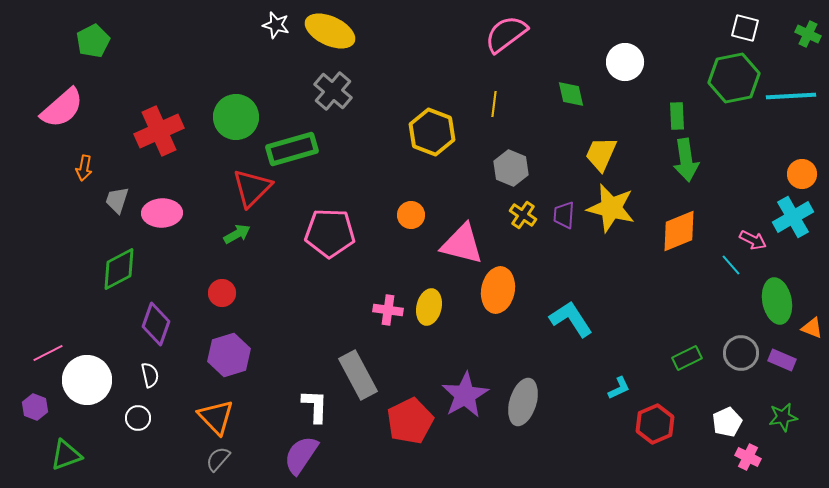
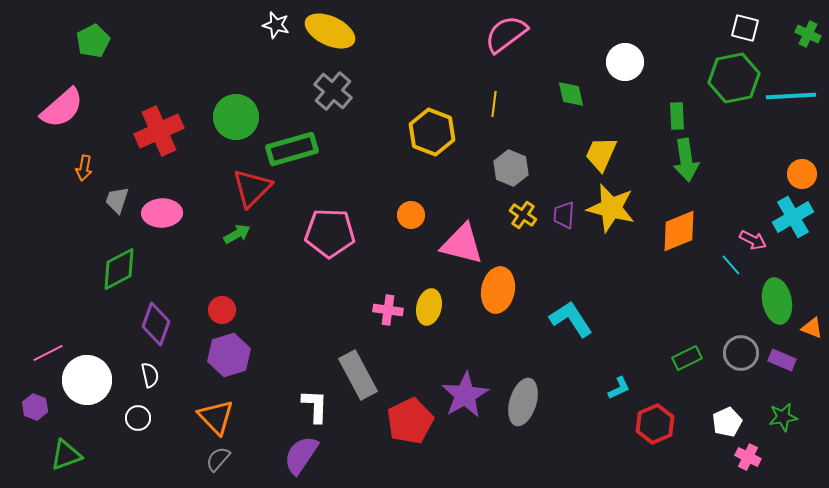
red circle at (222, 293): moved 17 px down
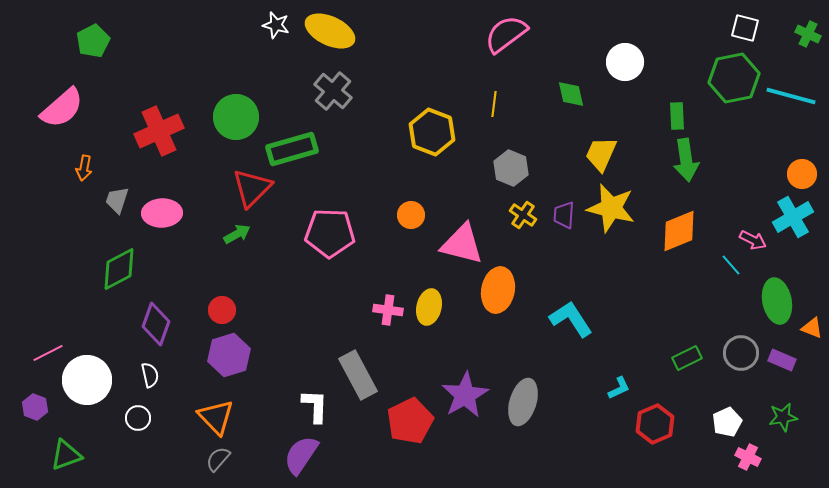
cyan line at (791, 96): rotated 18 degrees clockwise
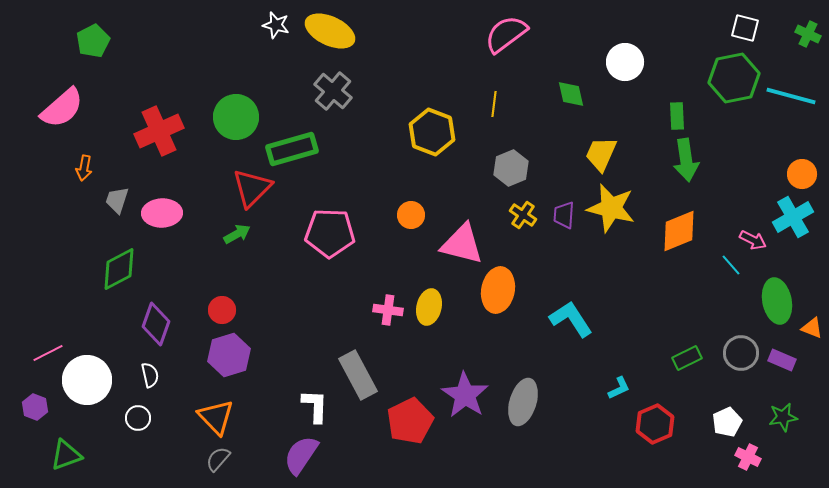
gray hexagon at (511, 168): rotated 16 degrees clockwise
purple star at (465, 395): rotated 9 degrees counterclockwise
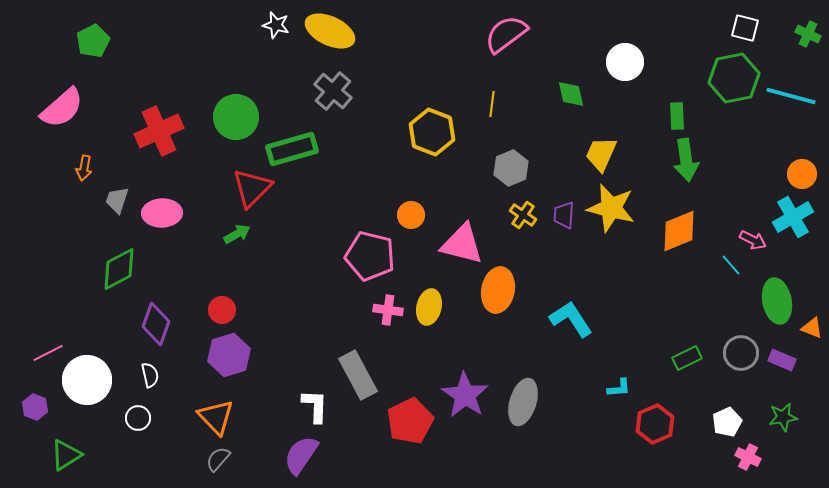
yellow line at (494, 104): moved 2 px left
pink pentagon at (330, 233): moved 40 px right, 23 px down; rotated 12 degrees clockwise
cyan L-shape at (619, 388): rotated 20 degrees clockwise
green triangle at (66, 455): rotated 12 degrees counterclockwise
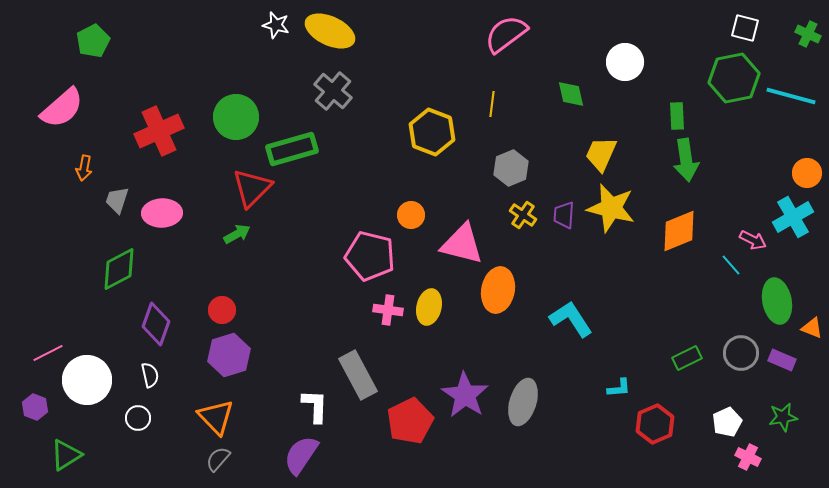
orange circle at (802, 174): moved 5 px right, 1 px up
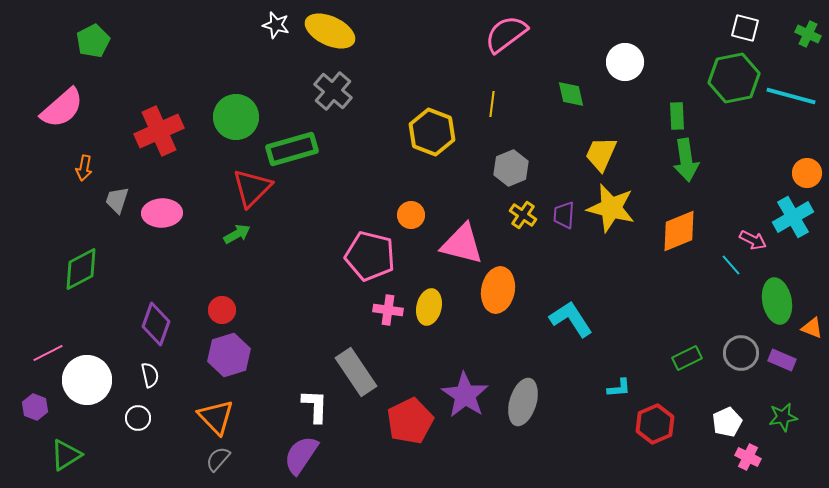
green diamond at (119, 269): moved 38 px left
gray rectangle at (358, 375): moved 2 px left, 3 px up; rotated 6 degrees counterclockwise
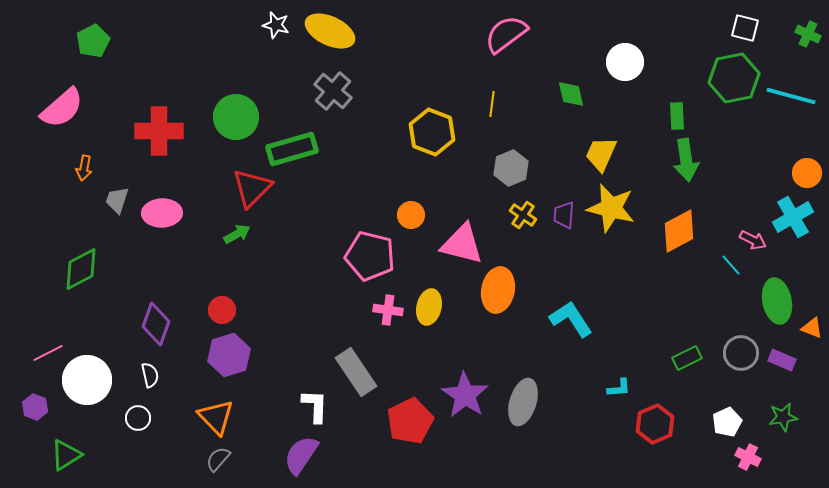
red cross at (159, 131): rotated 24 degrees clockwise
orange diamond at (679, 231): rotated 6 degrees counterclockwise
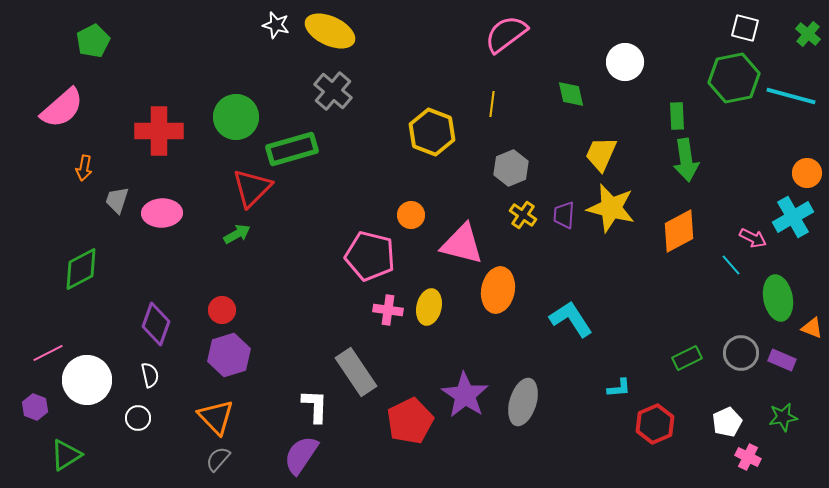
green cross at (808, 34): rotated 15 degrees clockwise
pink arrow at (753, 240): moved 2 px up
green ellipse at (777, 301): moved 1 px right, 3 px up
